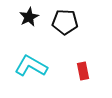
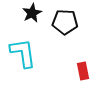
black star: moved 3 px right, 4 px up
cyan L-shape: moved 8 px left, 13 px up; rotated 52 degrees clockwise
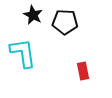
black star: moved 1 px right, 2 px down; rotated 18 degrees counterclockwise
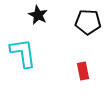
black star: moved 5 px right
black pentagon: moved 23 px right
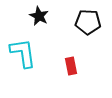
black star: moved 1 px right, 1 px down
red rectangle: moved 12 px left, 5 px up
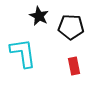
black pentagon: moved 17 px left, 5 px down
red rectangle: moved 3 px right
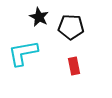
black star: moved 1 px down
cyan L-shape: rotated 92 degrees counterclockwise
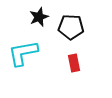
black star: rotated 24 degrees clockwise
red rectangle: moved 3 px up
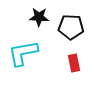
black star: rotated 24 degrees clockwise
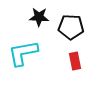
red rectangle: moved 1 px right, 2 px up
